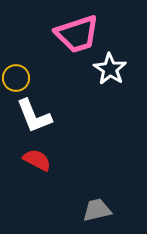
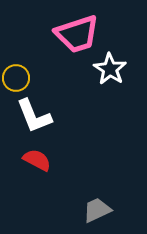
gray trapezoid: rotated 12 degrees counterclockwise
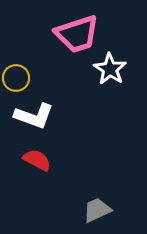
white L-shape: rotated 48 degrees counterclockwise
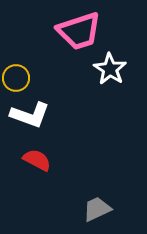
pink trapezoid: moved 2 px right, 3 px up
white L-shape: moved 4 px left, 1 px up
gray trapezoid: moved 1 px up
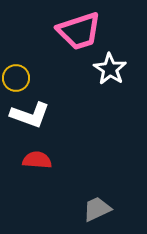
red semicircle: rotated 24 degrees counterclockwise
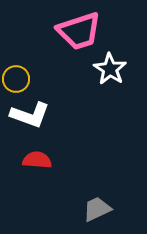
yellow circle: moved 1 px down
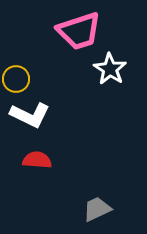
white L-shape: rotated 6 degrees clockwise
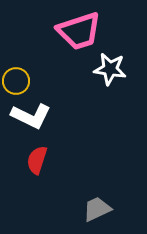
white star: rotated 24 degrees counterclockwise
yellow circle: moved 2 px down
white L-shape: moved 1 px right, 1 px down
red semicircle: rotated 76 degrees counterclockwise
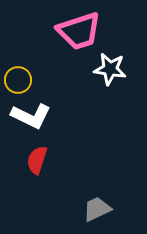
yellow circle: moved 2 px right, 1 px up
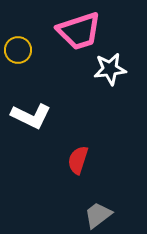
white star: rotated 16 degrees counterclockwise
yellow circle: moved 30 px up
red semicircle: moved 41 px right
gray trapezoid: moved 1 px right, 6 px down; rotated 12 degrees counterclockwise
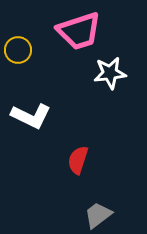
white star: moved 4 px down
